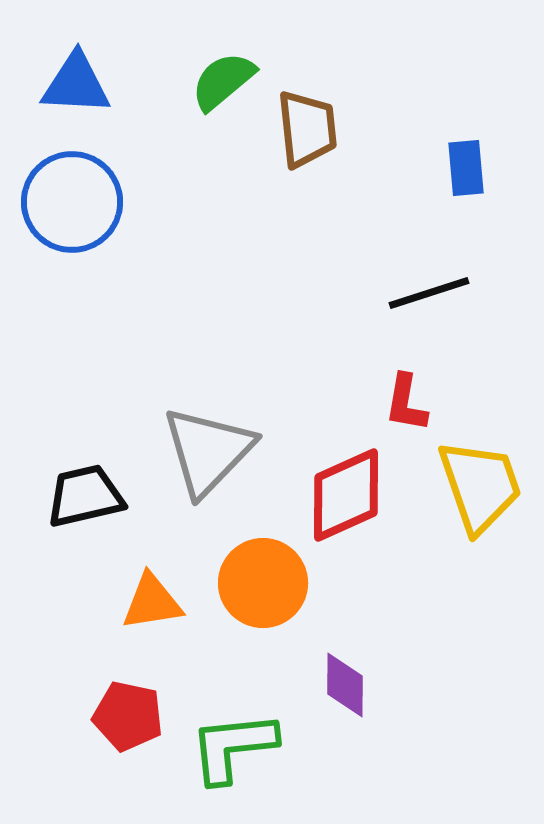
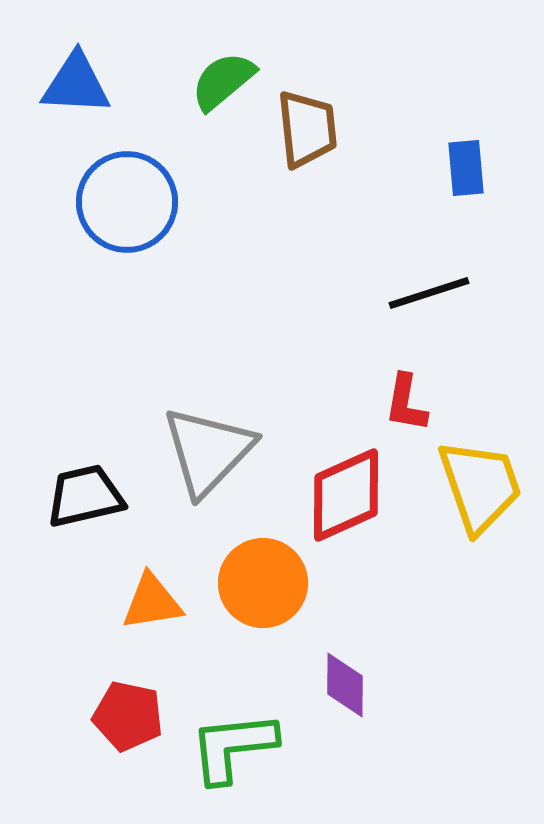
blue circle: moved 55 px right
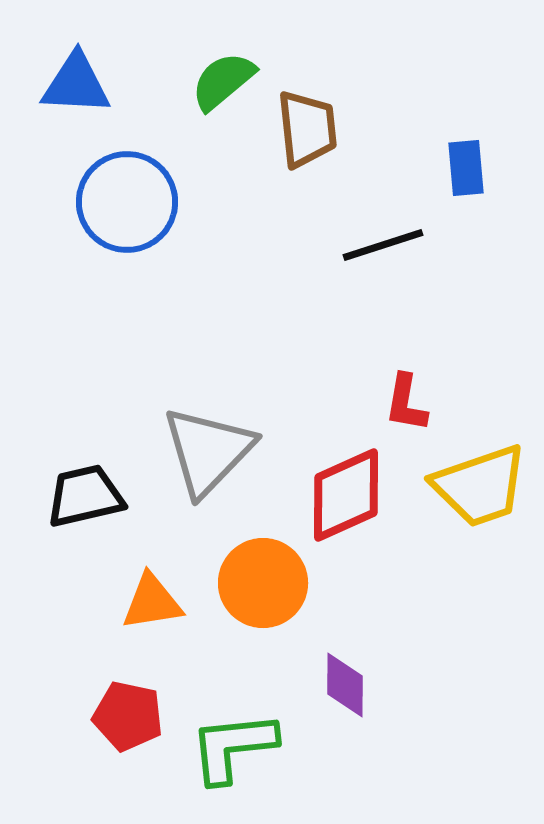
black line: moved 46 px left, 48 px up
yellow trapezoid: rotated 90 degrees clockwise
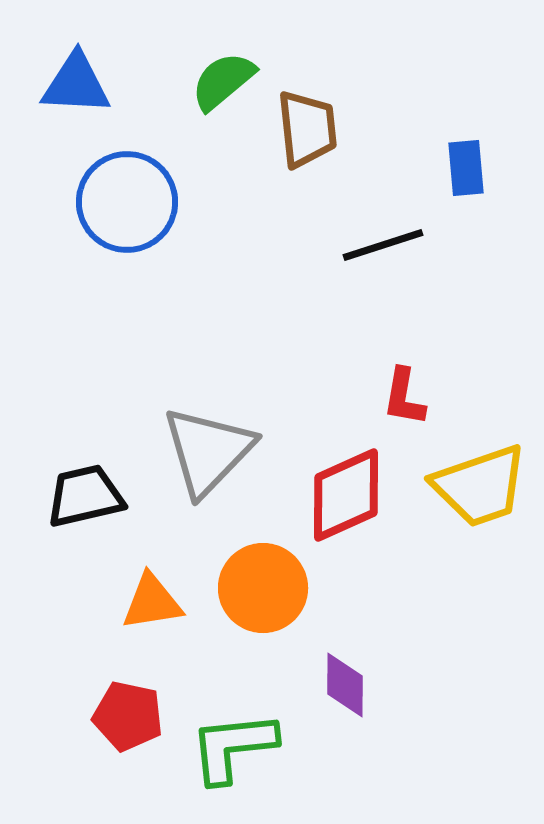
red L-shape: moved 2 px left, 6 px up
orange circle: moved 5 px down
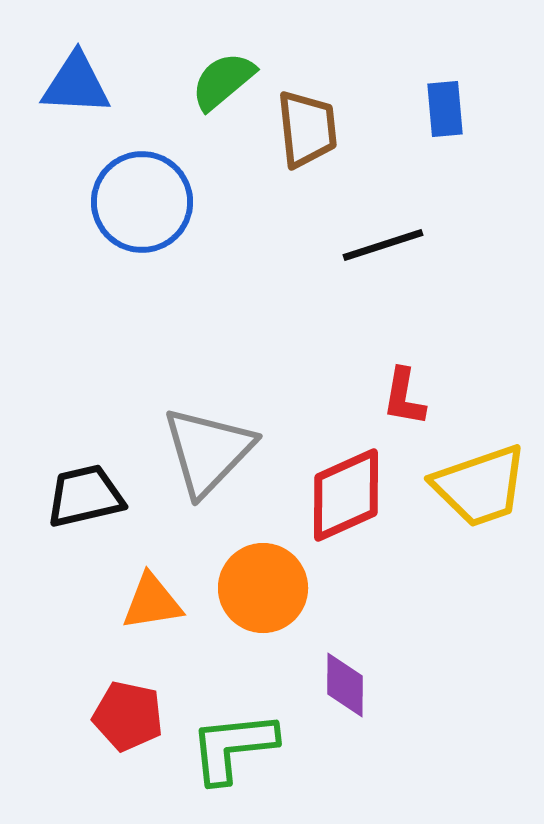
blue rectangle: moved 21 px left, 59 px up
blue circle: moved 15 px right
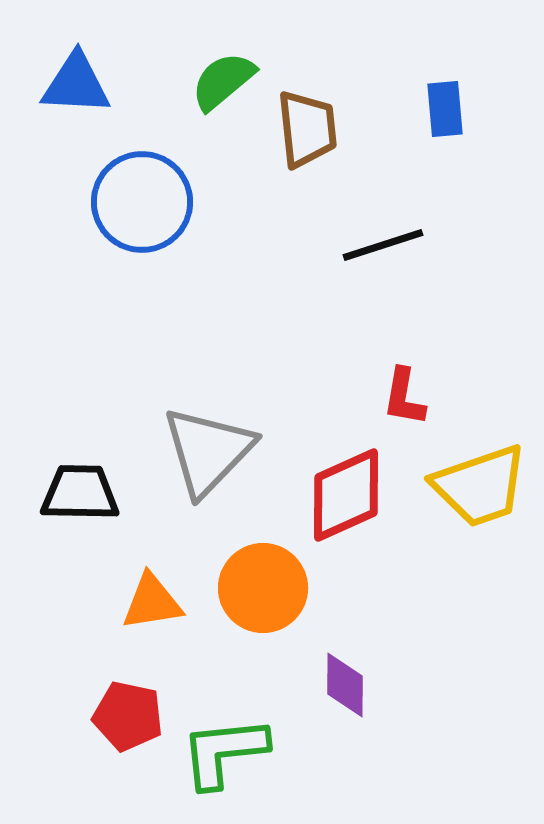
black trapezoid: moved 5 px left, 3 px up; rotated 14 degrees clockwise
green L-shape: moved 9 px left, 5 px down
